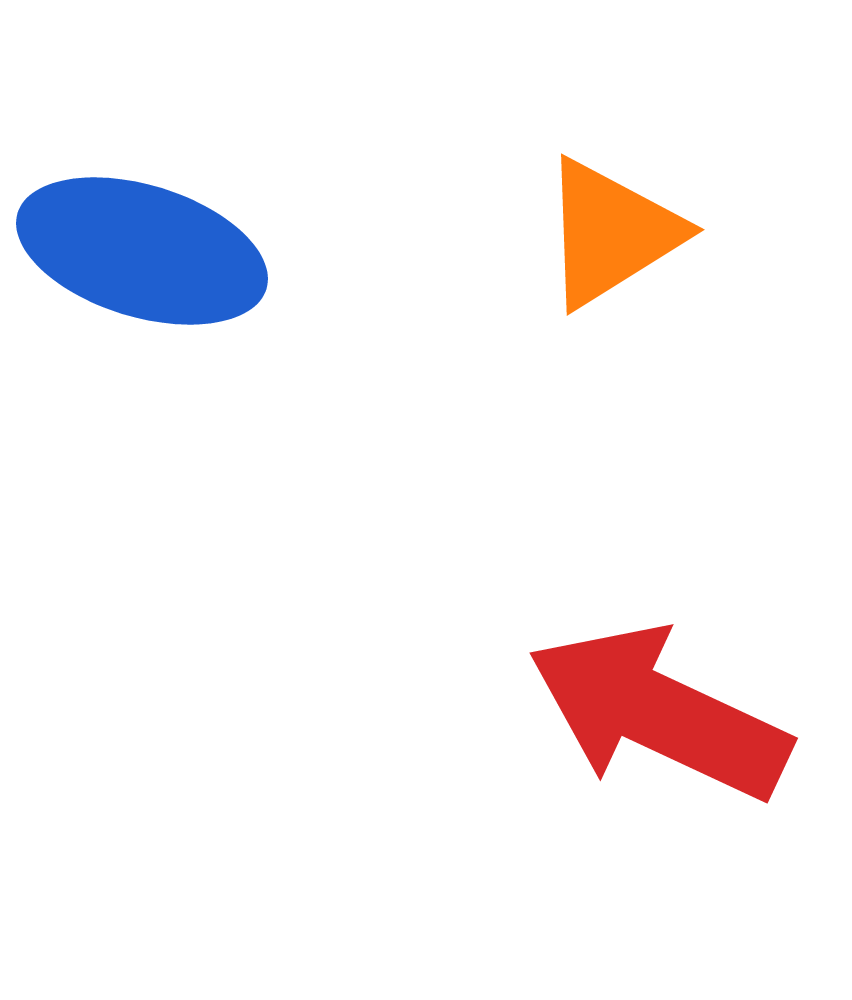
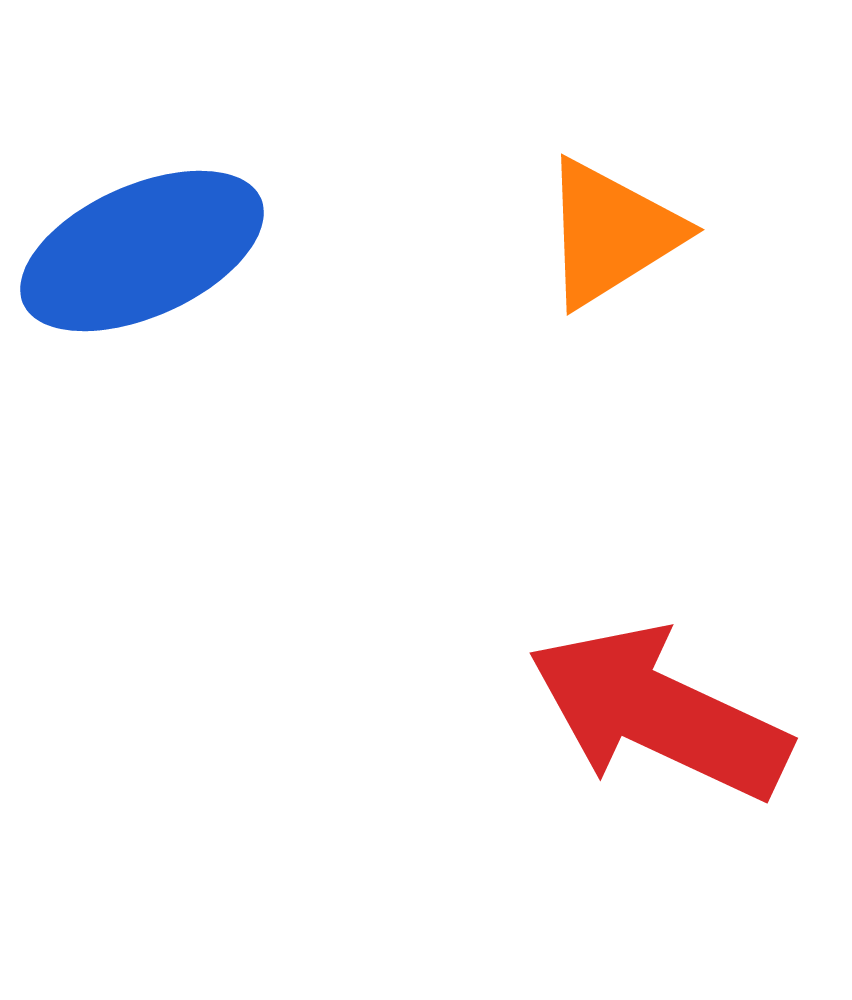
blue ellipse: rotated 41 degrees counterclockwise
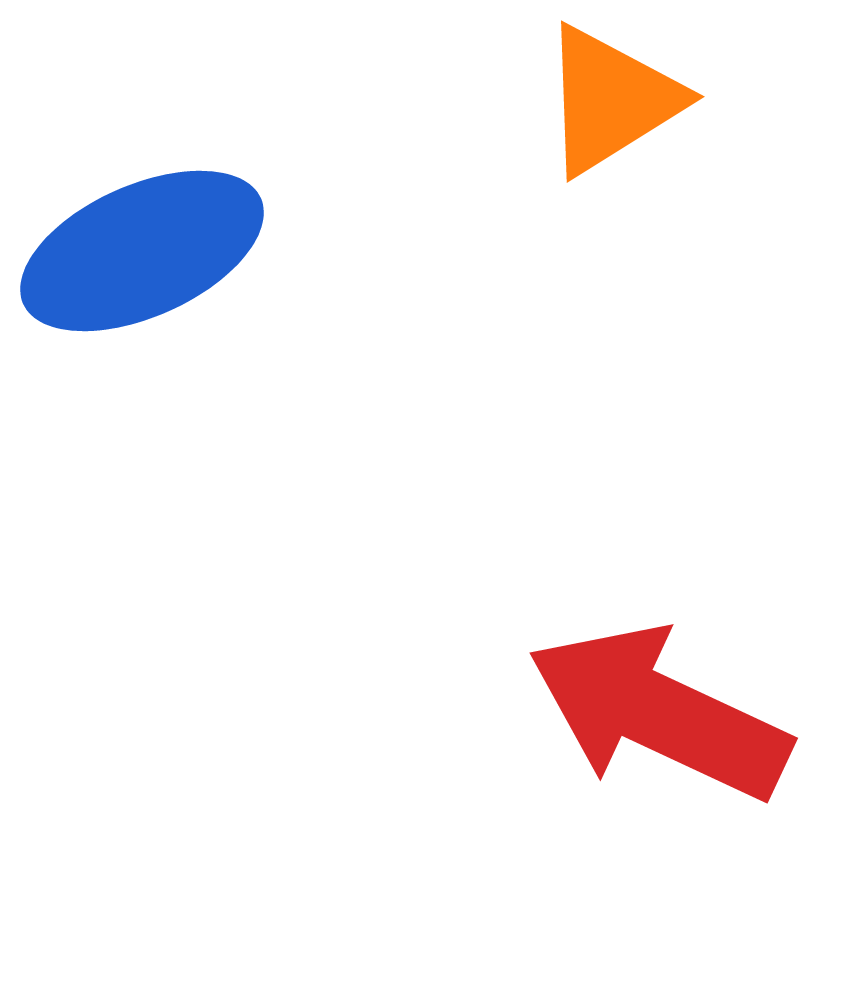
orange triangle: moved 133 px up
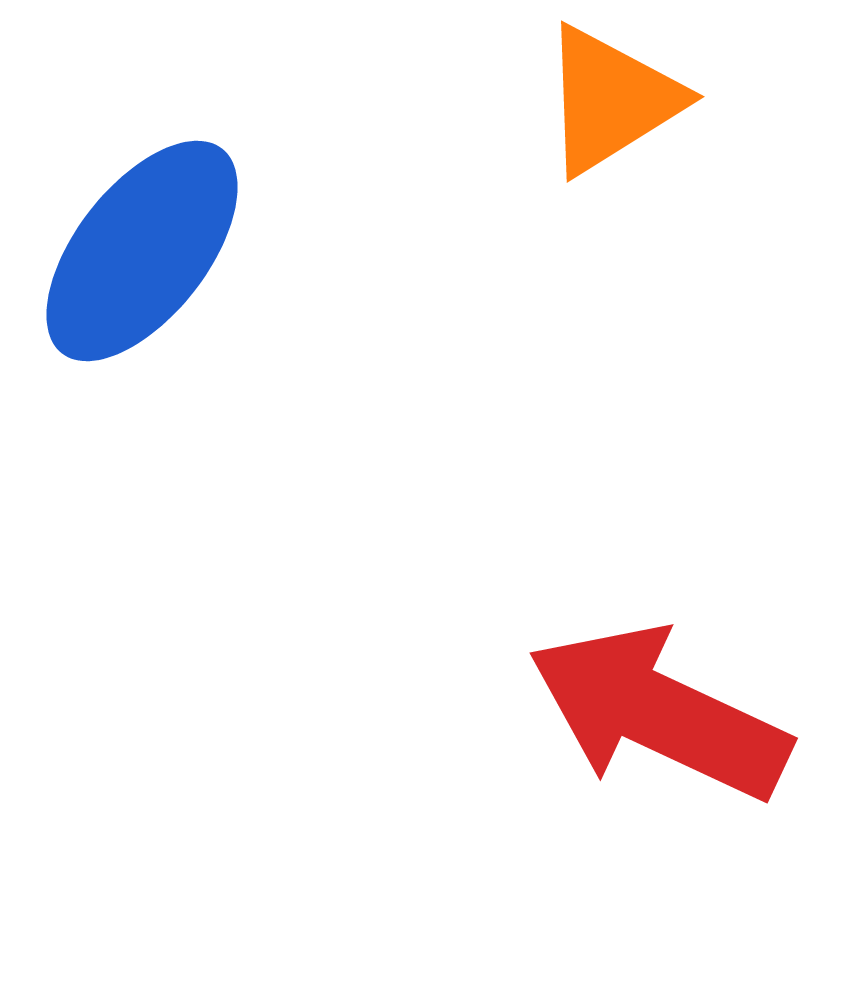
blue ellipse: rotated 28 degrees counterclockwise
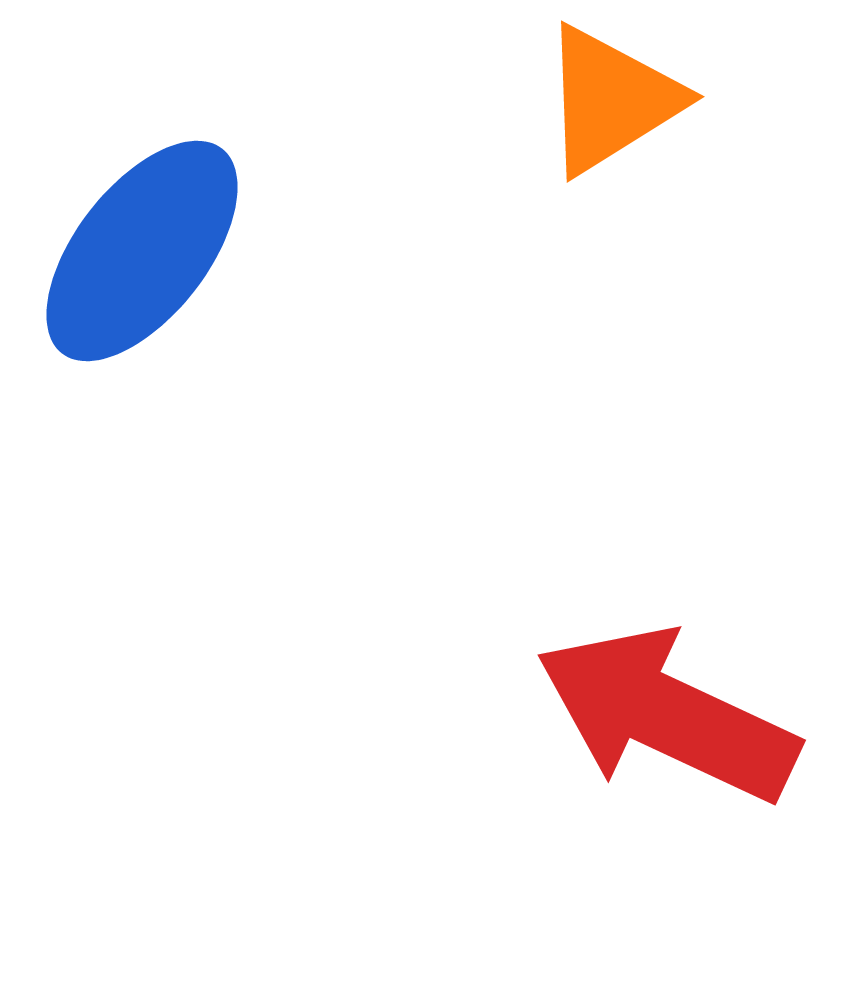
red arrow: moved 8 px right, 2 px down
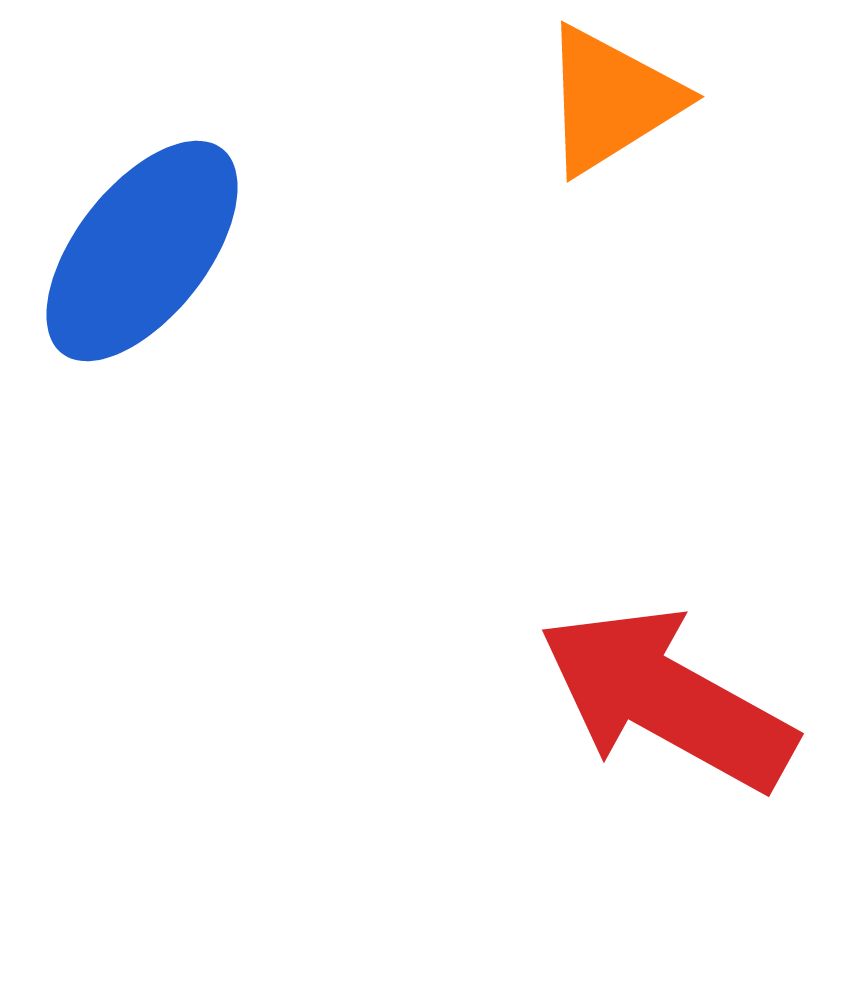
red arrow: moved 16 px up; rotated 4 degrees clockwise
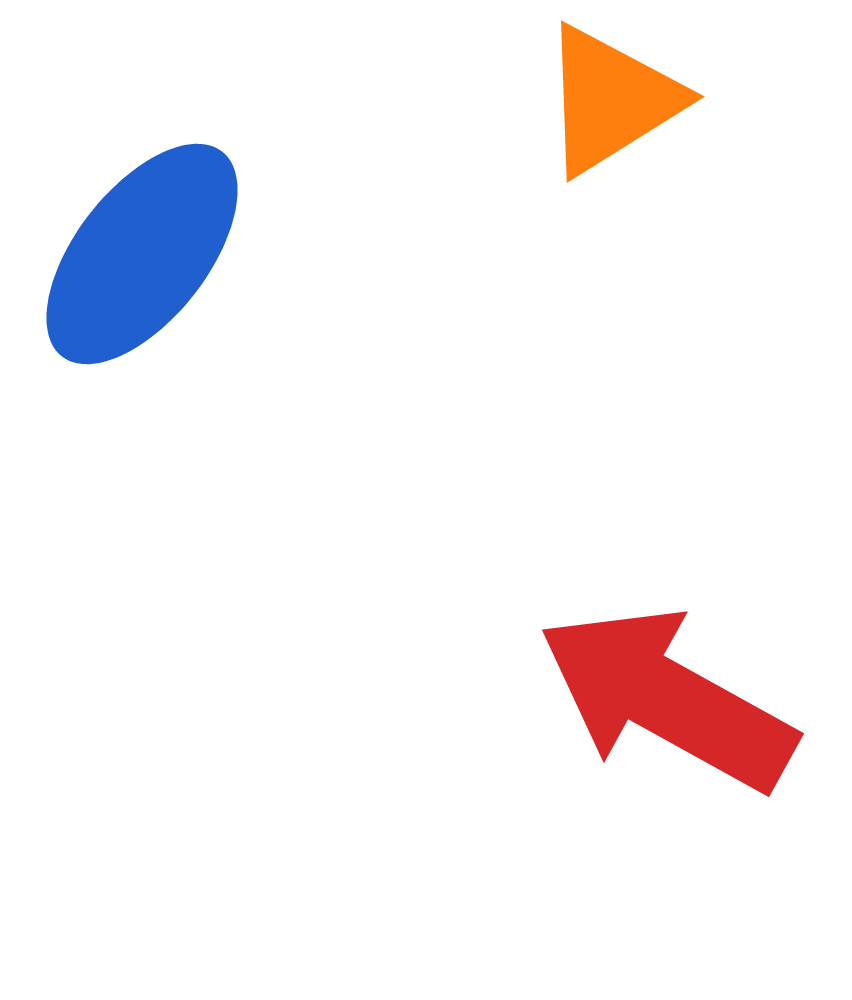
blue ellipse: moved 3 px down
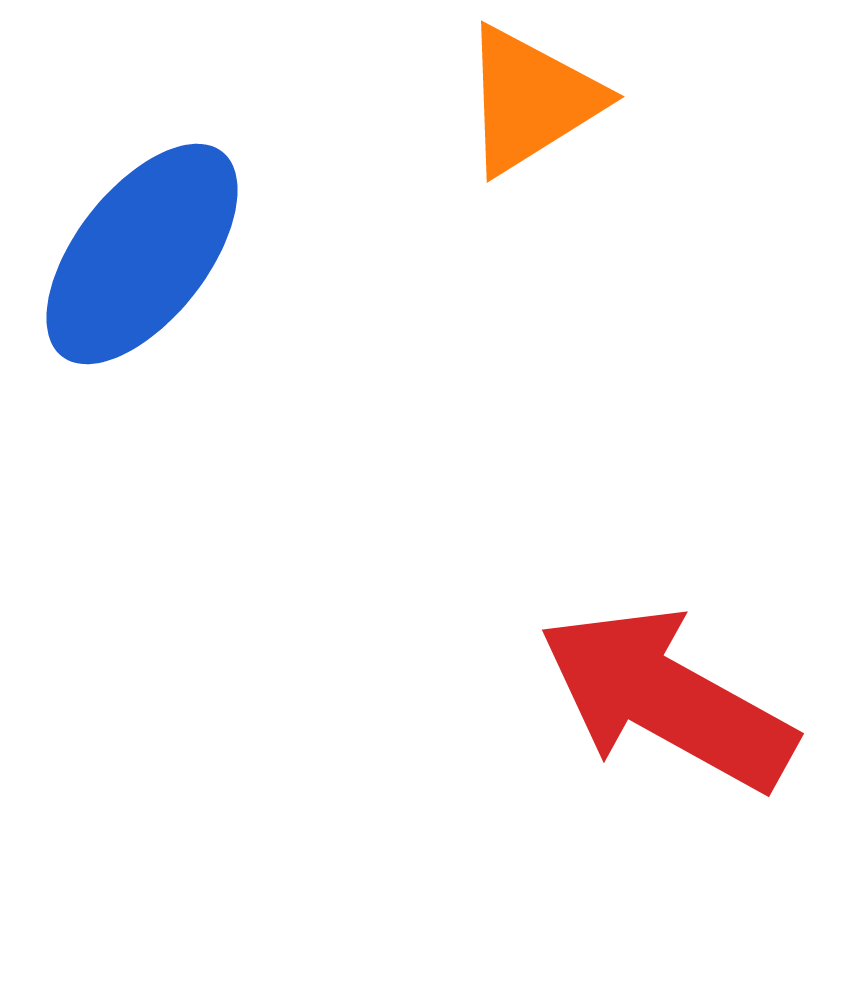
orange triangle: moved 80 px left
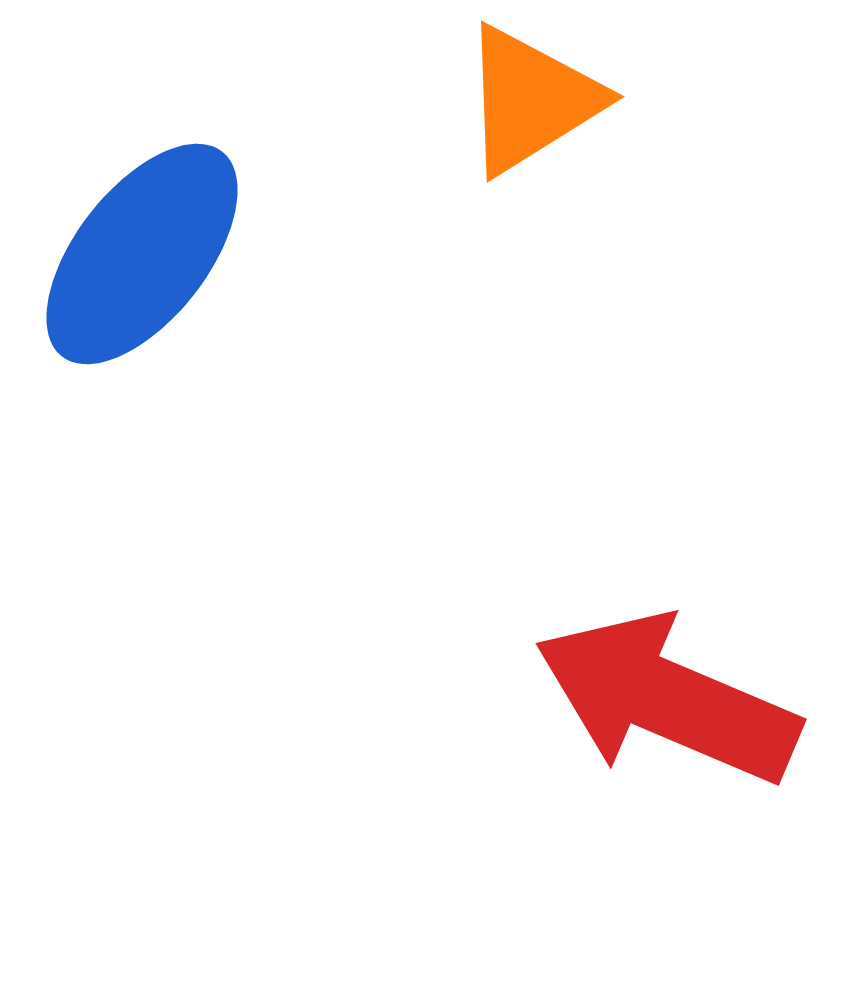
red arrow: rotated 6 degrees counterclockwise
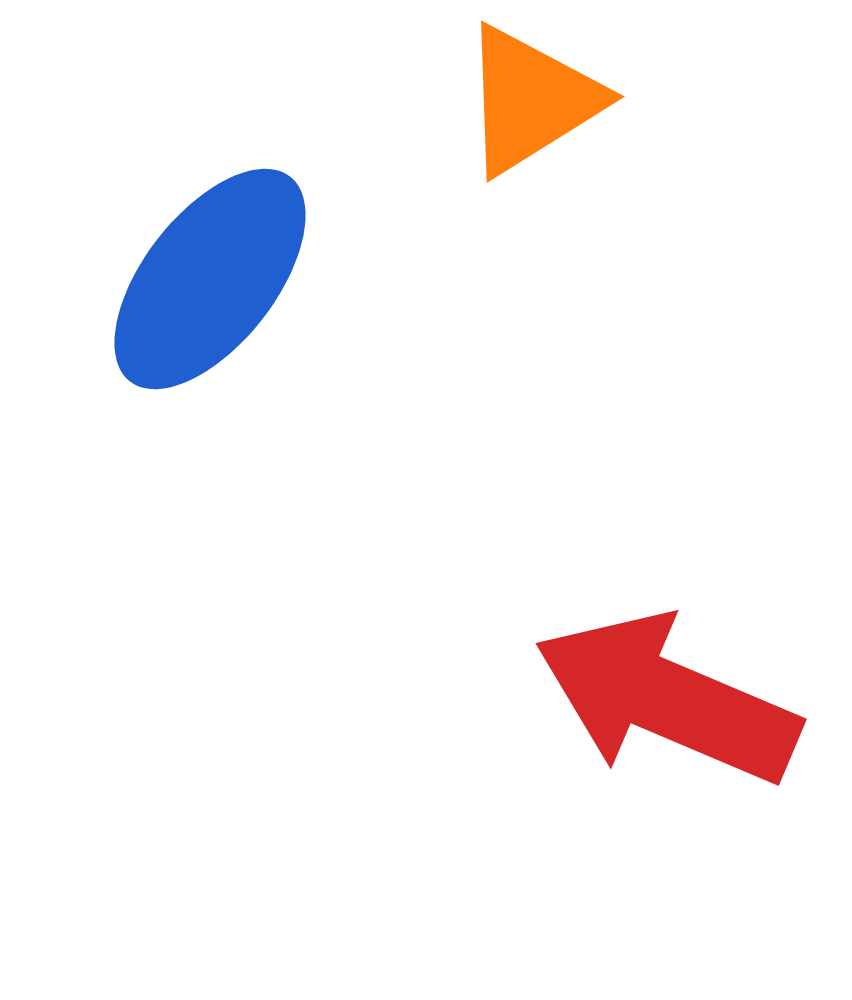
blue ellipse: moved 68 px right, 25 px down
